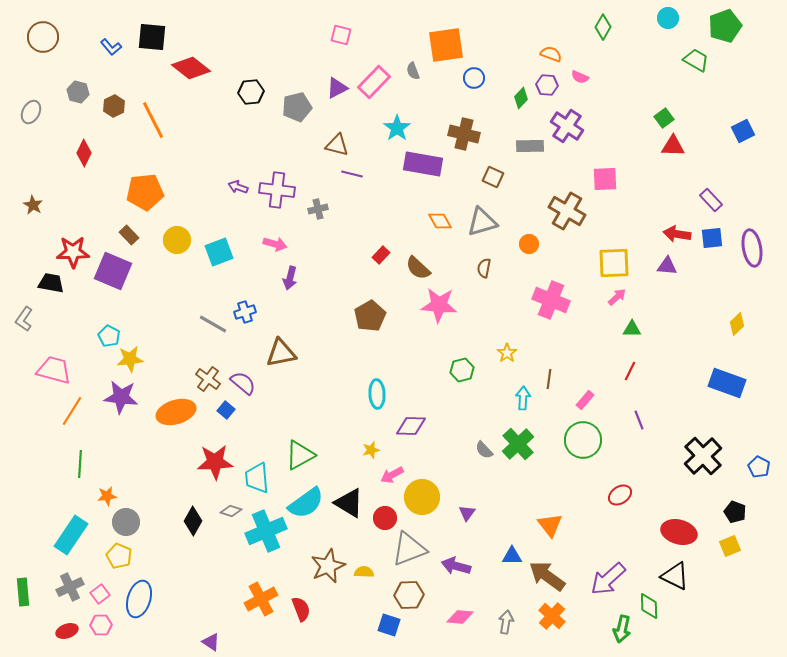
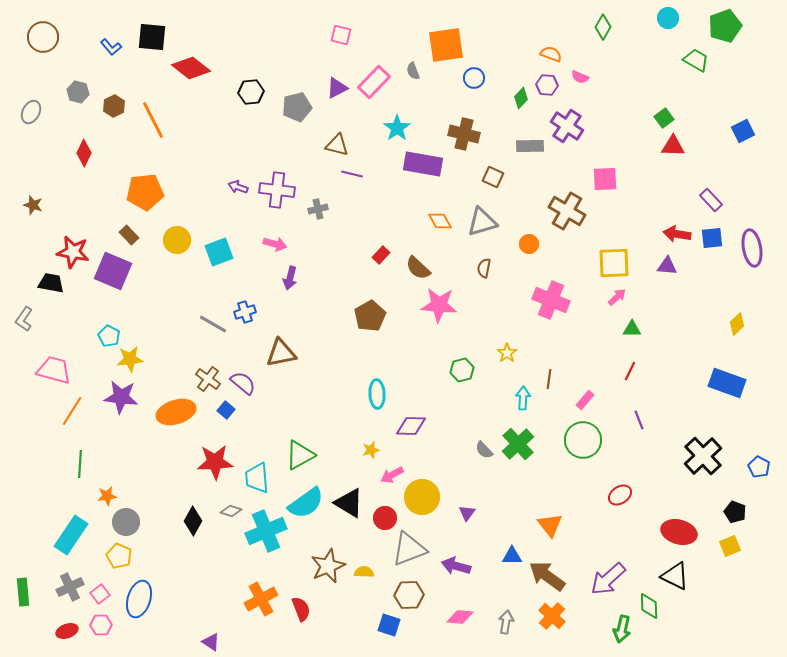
brown star at (33, 205): rotated 12 degrees counterclockwise
red star at (73, 252): rotated 12 degrees clockwise
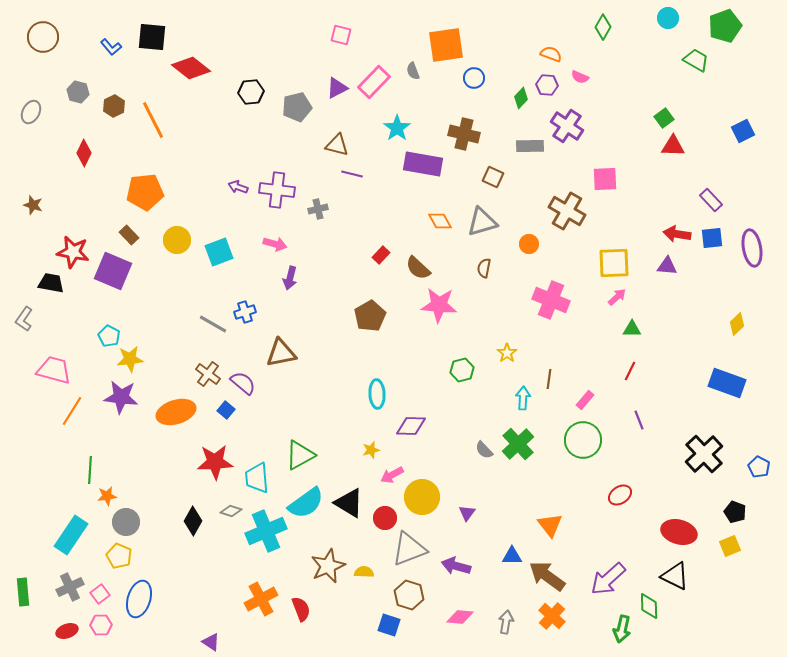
brown cross at (208, 379): moved 5 px up
black cross at (703, 456): moved 1 px right, 2 px up
green line at (80, 464): moved 10 px right, 6 px down
brown hexagon at (409, 595): rotated 20 degrees clockwise
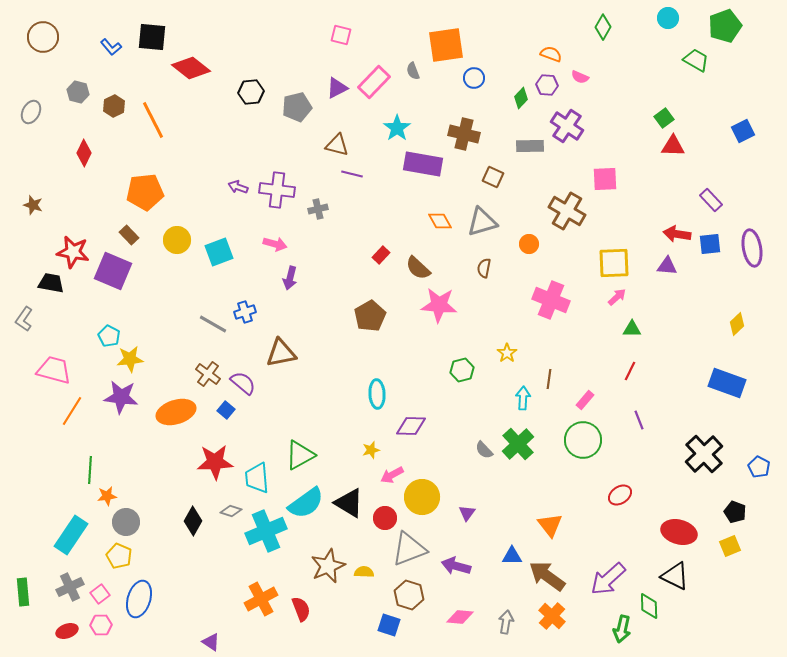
blue square at (712, 238): moved 2 px left, 6 px down
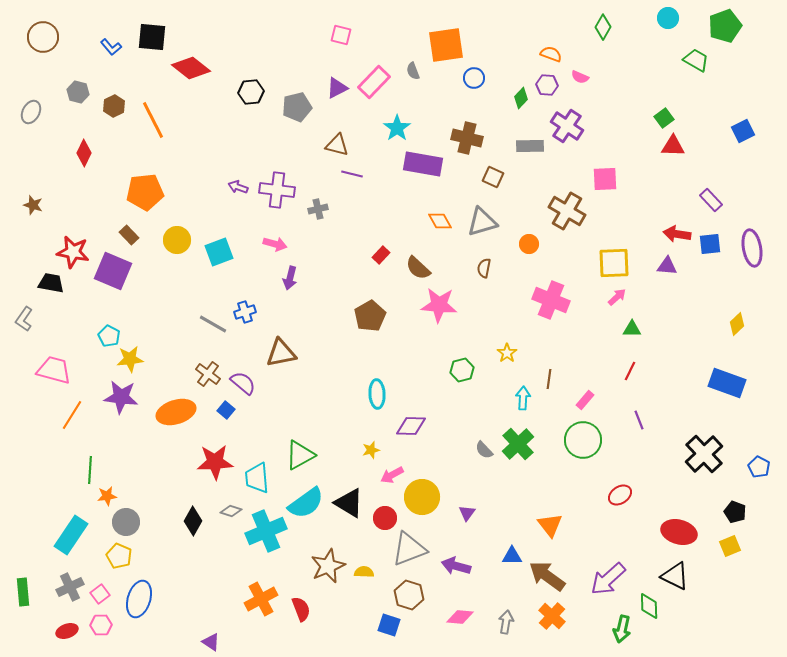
brown cross at (464, 134): moved 3 px right, 4 px down
orange line at (72, 411): moved 4 px down
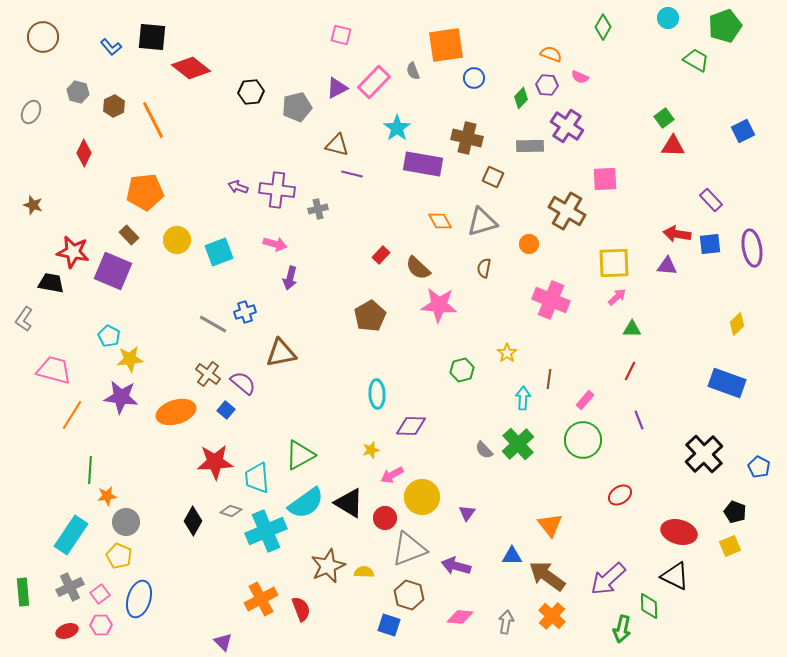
purple triangle at (211, 642): moved 12 px right; rotated 12 degrees clockwise
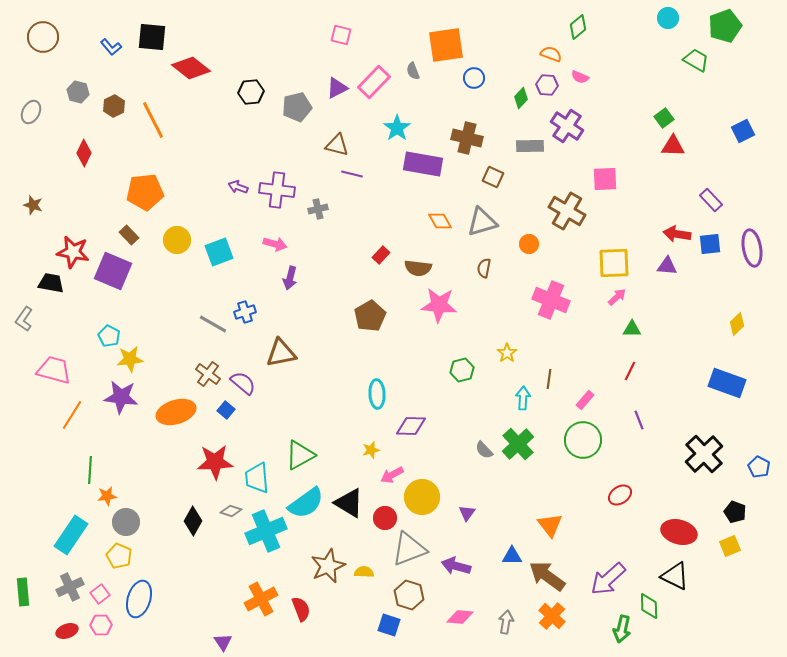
green diamond at (603, 27): moved 25 px left; rotated 20 degrees clockwise
brown semicircle at (418, 268): rotated 36 degrees counterclockwise
purple triangle at (223, 642): rotated 12 degrees clockwise
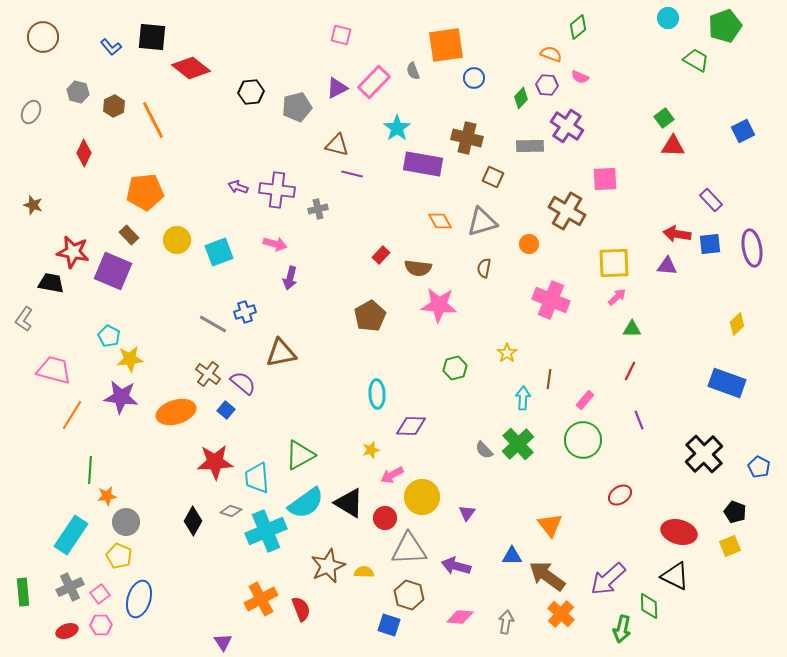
green hexagon at (462, 370): moved 7 px left, 2 px up
gray triangle at (409, 549): rotated 18 degrees clockwise
orange cross at (552, 616): moved 9 px right, 2 px up
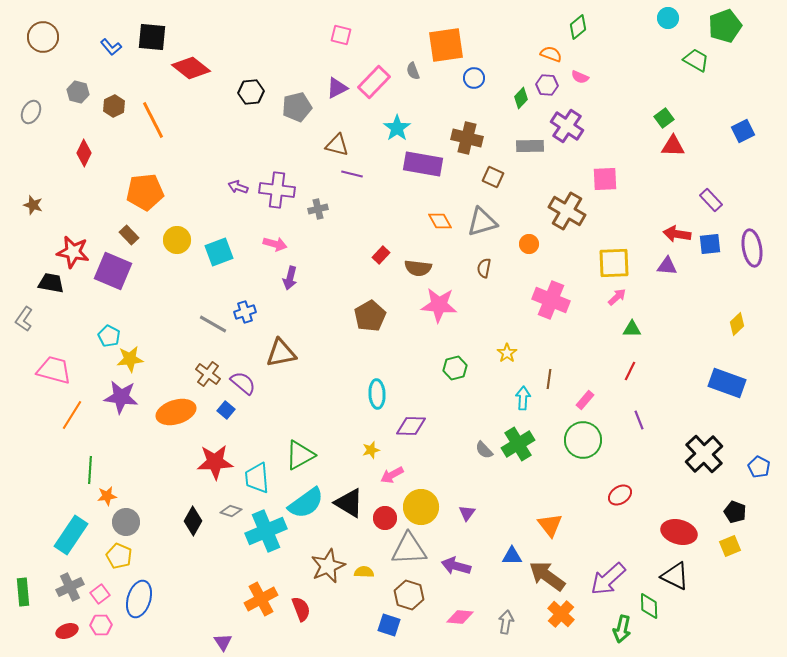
green cross at (518, 444): rotated 12 degrees clockwise
yellow circle at (422, 497): moved 1 px left, 10 px down
